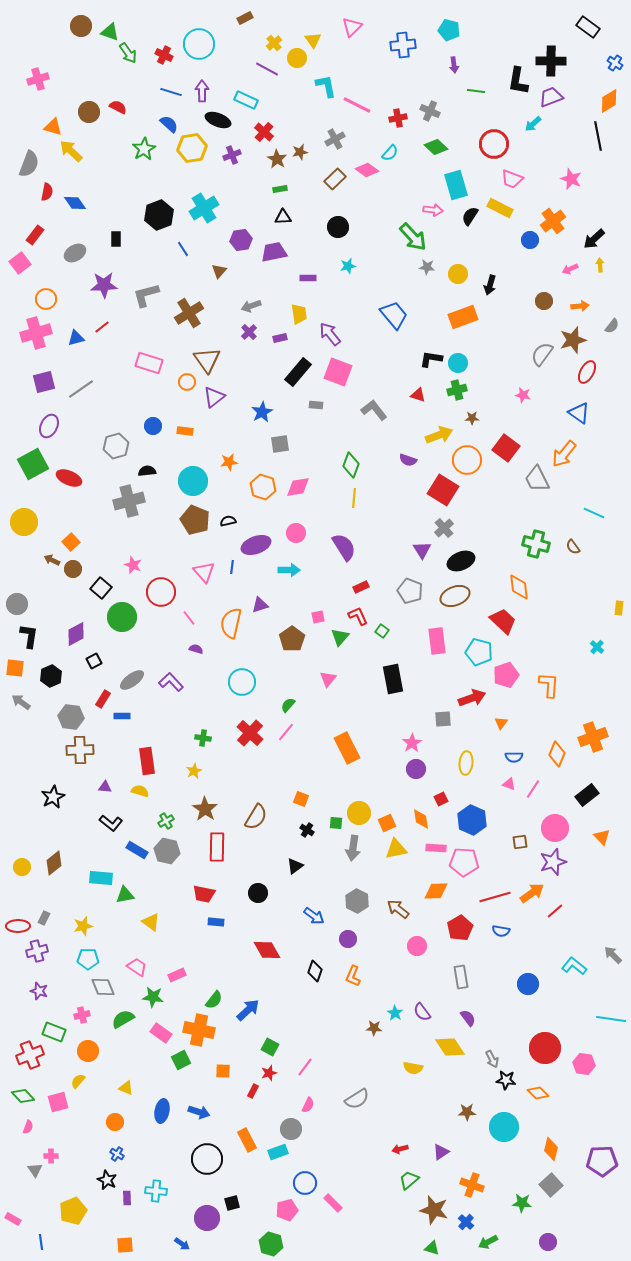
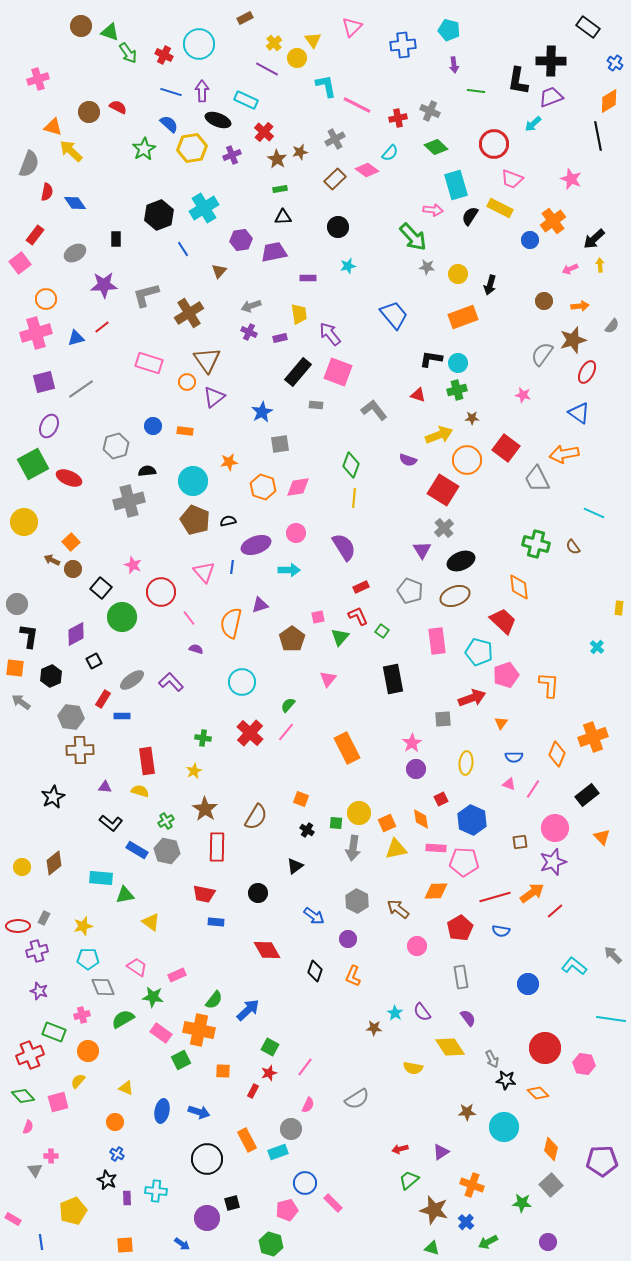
purple cross at (249, 332): rotated 21 degrees counterclockwise
orange arrow at (564, 454): rotated 40 degrees clockwise
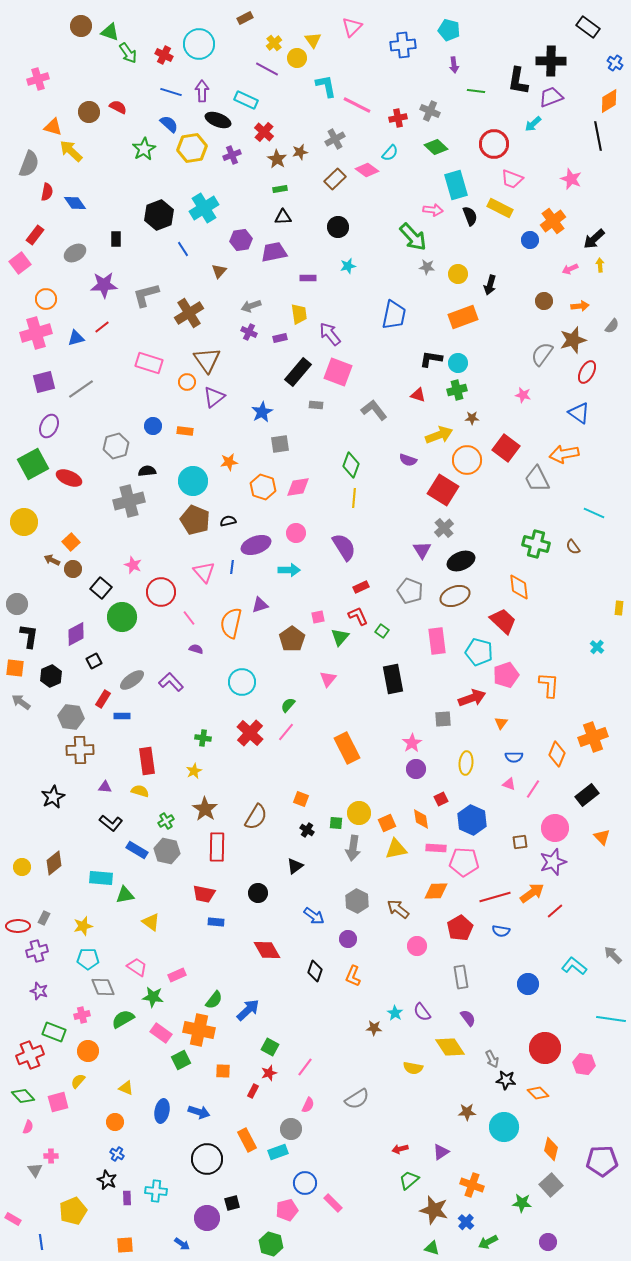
black semicircle at (470, 216): rotated 126 degrees clockwise
blue trapezoid at (394, 315): rotated 52 degrees clockwise
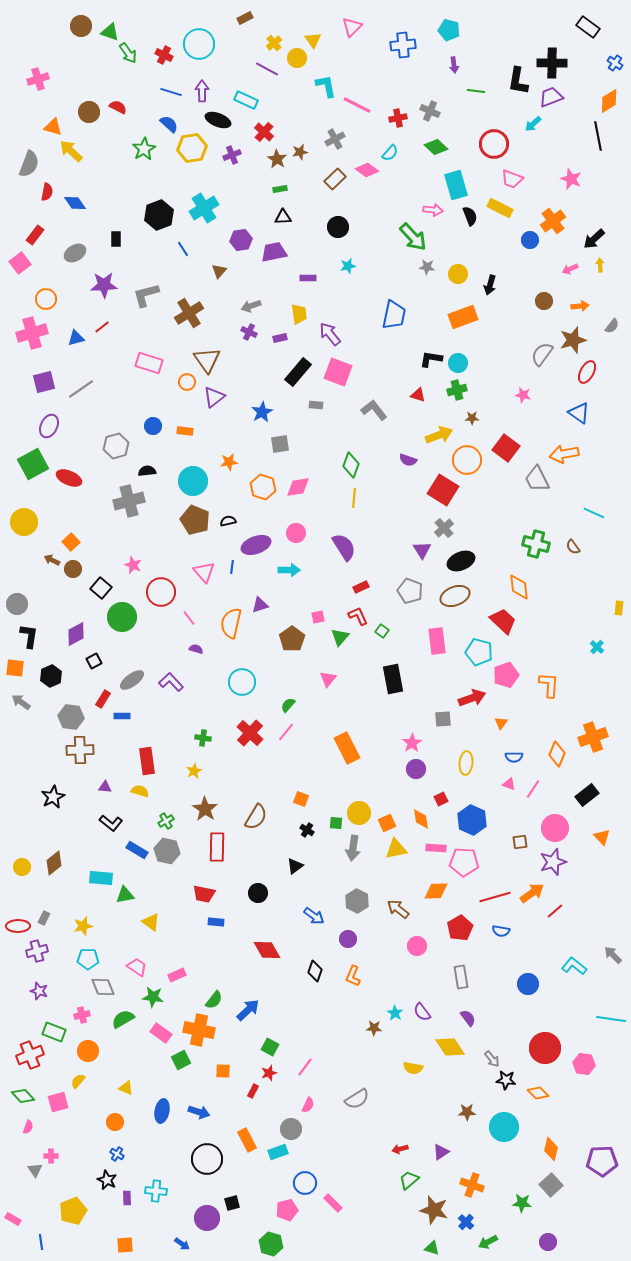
black cross at (551, 61): moved 1 px right, 2 px down
pink cross at (36, 333): moved 4 px left
gray arrow at (492, 1059): rotated 12 degrees counterclockwise
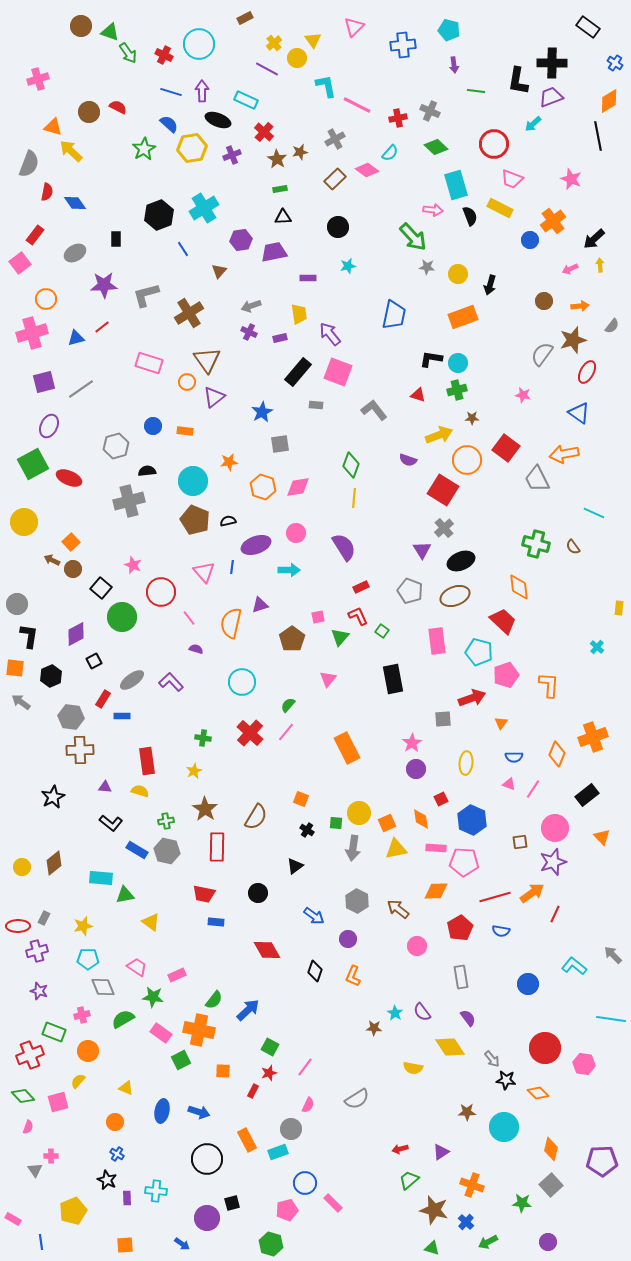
pink triangle at (352, 27): moved 2 px right
green cross at (166, 821): rotated 21 degrees clockwise
red line at (555, 911): moved 3 px down; rotated 24 degrees counterclockwise
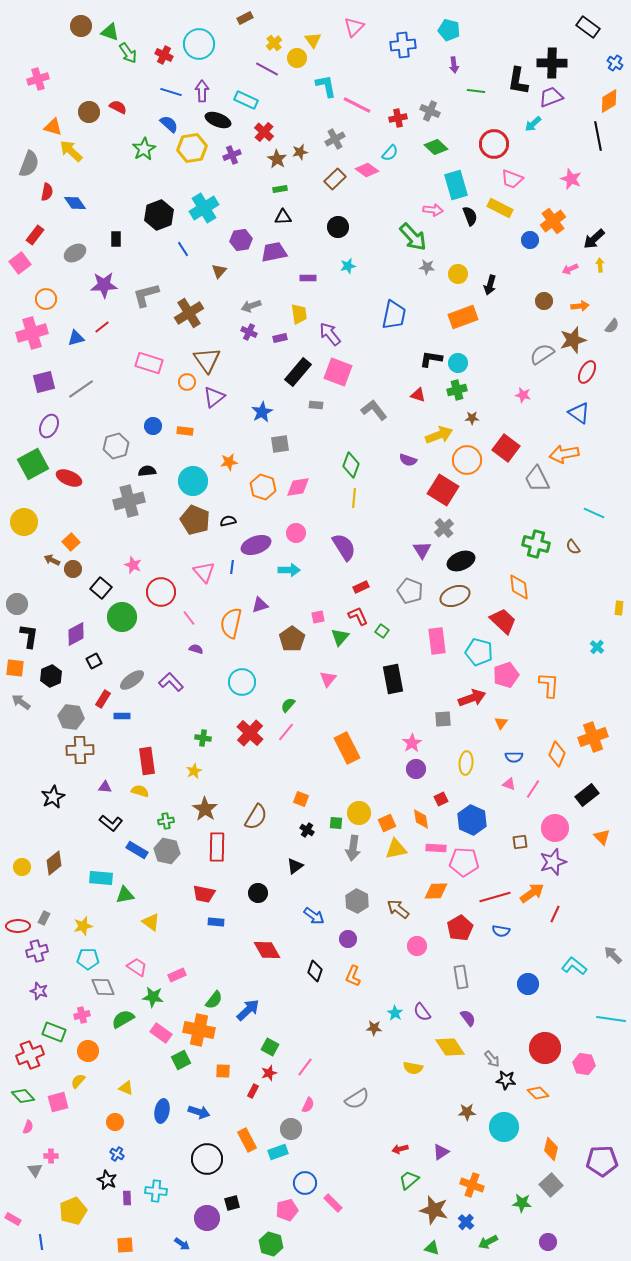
gray semicircle at (542, 354): rotated 20 degrees clockwise
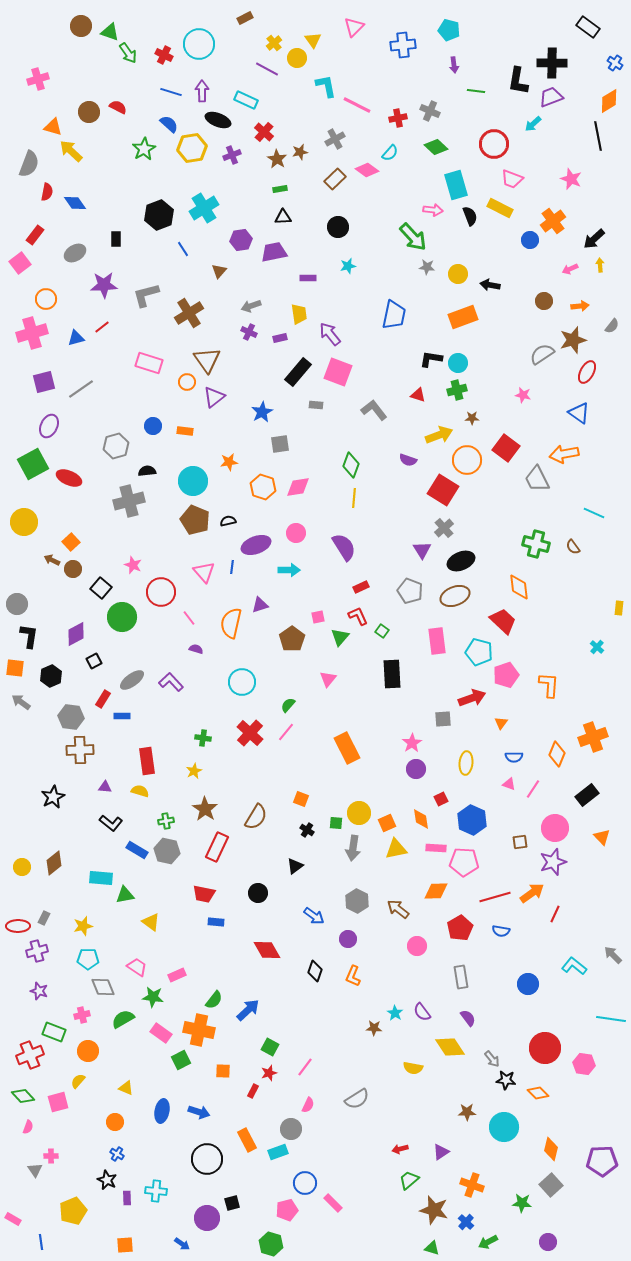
black arrow at (490, 285): rotated 84 degrees clockwise
black rectangle at (393, 679): moved 1 px left, 5 px up; rotated 8 degrees clockwise
red rectangle at (217, 847): rotated 24 degrees clockwise
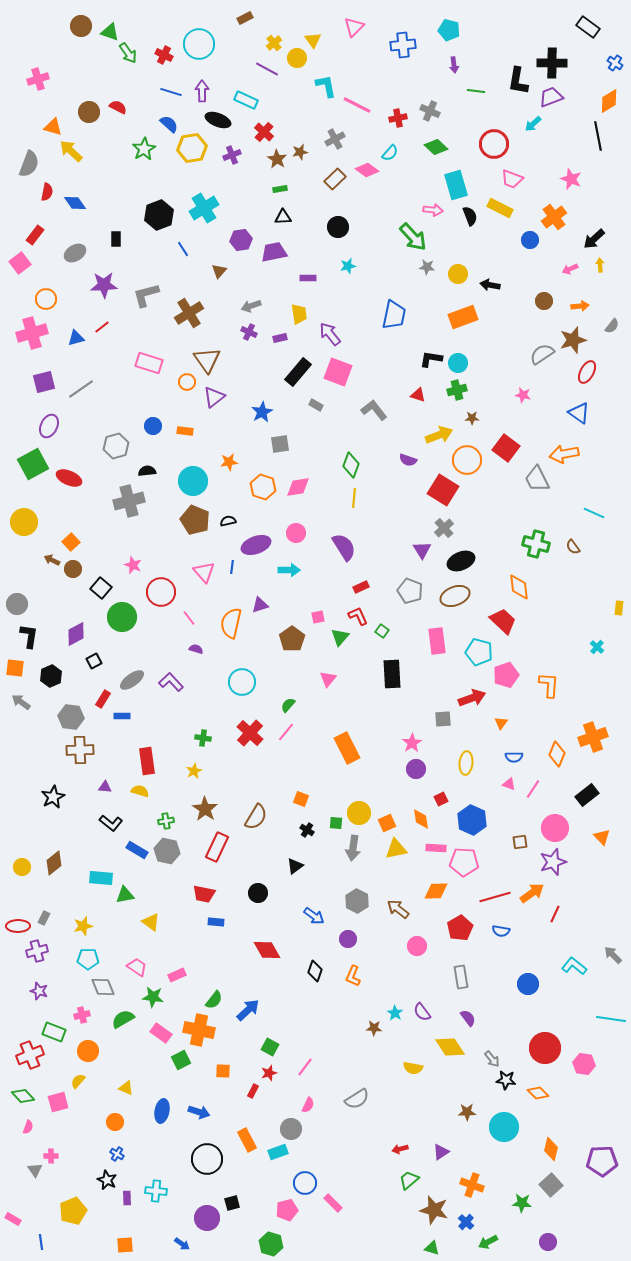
orange cross at (553, 221): moved 1 px right, 4 px up
gray rectangle at (316, 405): rotated 24 degrees clockwise
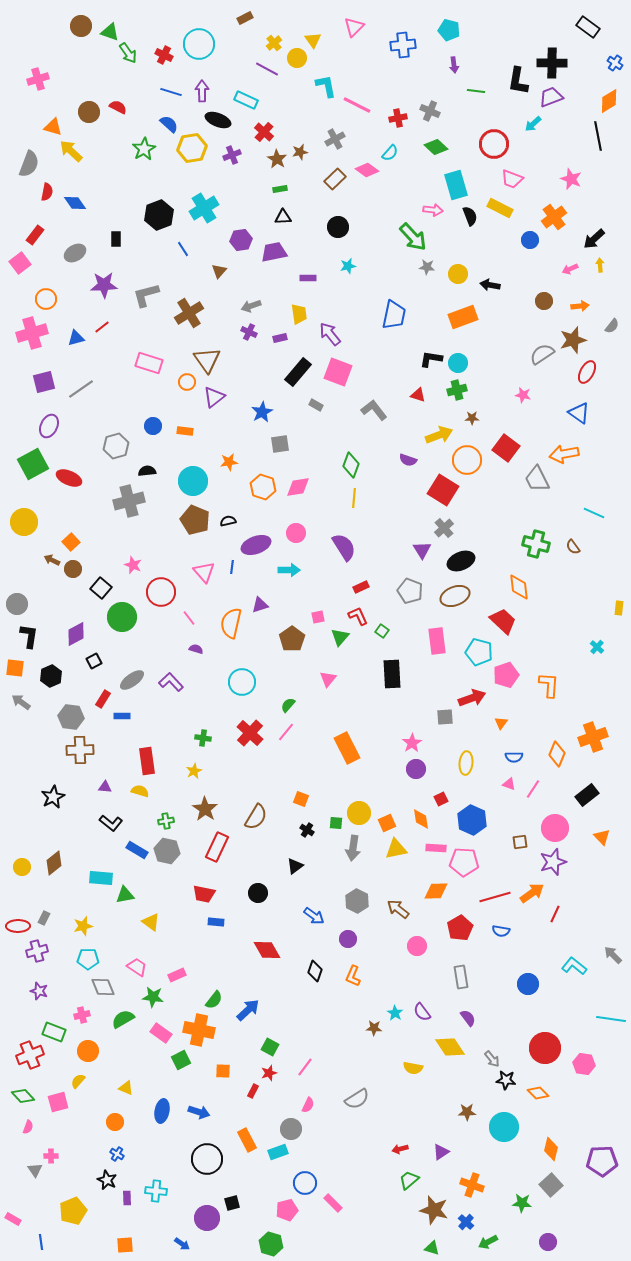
gray square at (443, 719): moved 2 px right, 2 px up
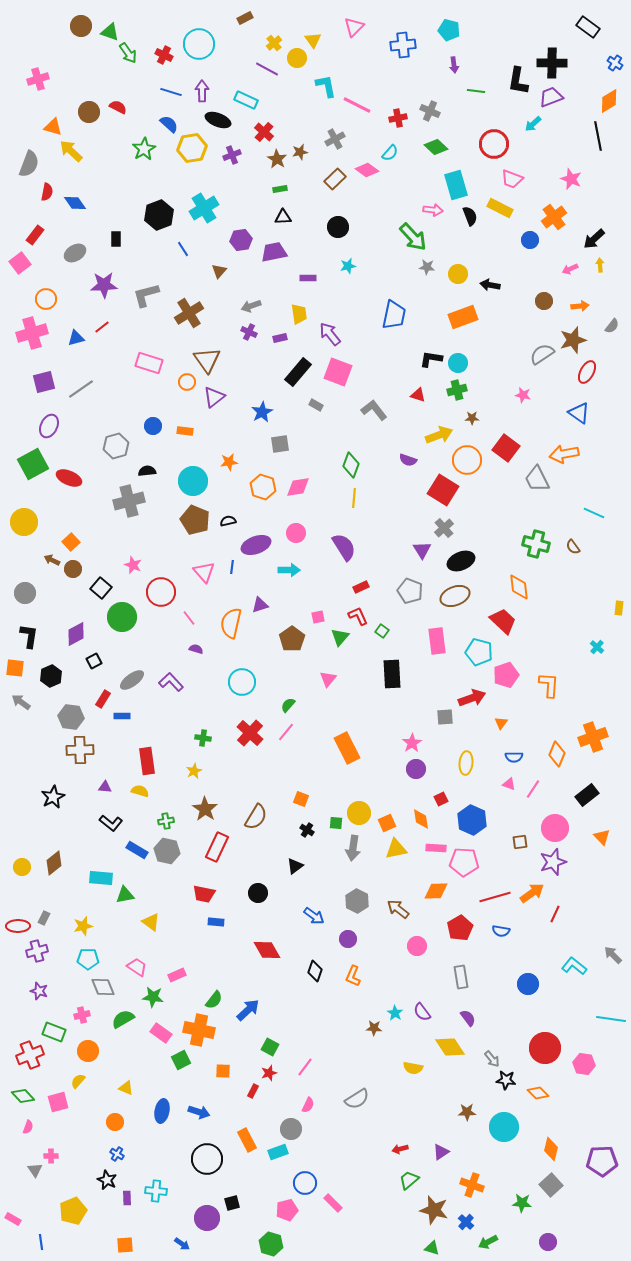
gray circle at (17, 604): moved 8 px right, 11 px up
